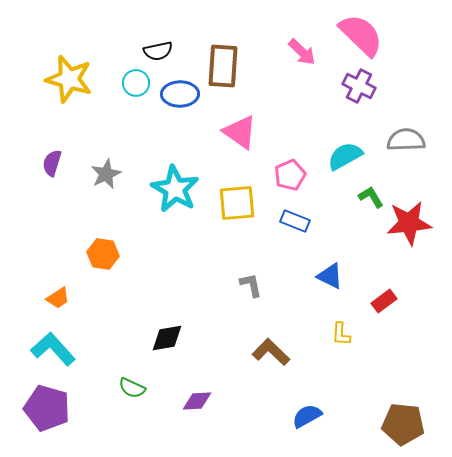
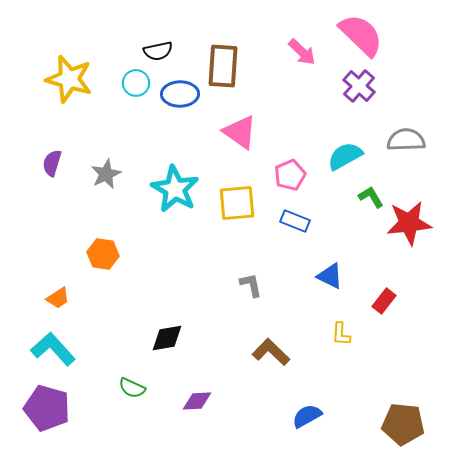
purple cross: rotated 16 degrees clockwise
red rectangle: rotated 15 degrees counterclockwise
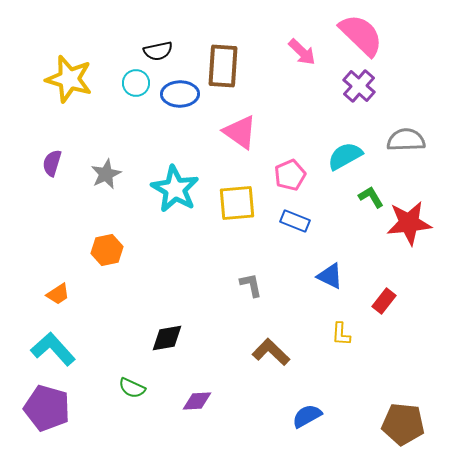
orange hexagon: moved 4 px right, 4 px up; rotated 20 degrees counterclockwise
orange trapezoid: moved 4 px up
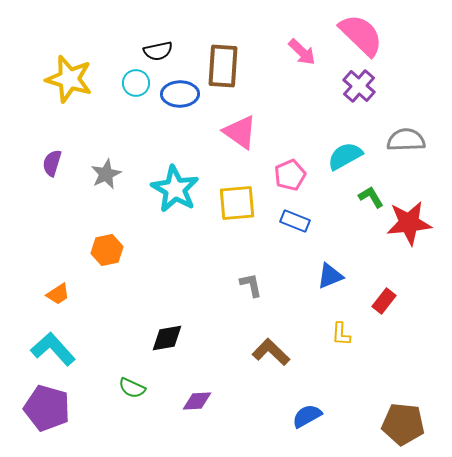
blue triangle: rotated 48 degrees counterclockwise
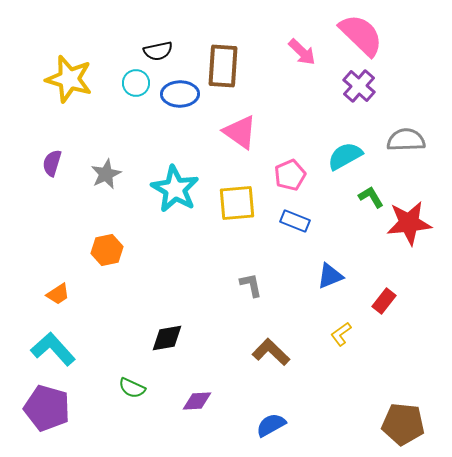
yellow L-shape: rotated 50 degrees clockwise
blue semicircle: moved 36 px left, 9 px down
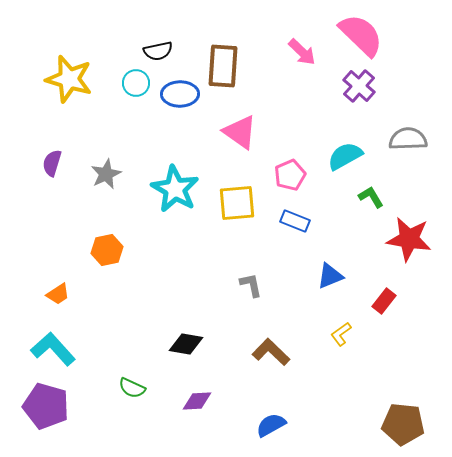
gray semicircle: moved 2 px right, 1 px up
red star: moved 16 px down; rotated 15 degrees clockwise
black diamond: moved 19 px right, 6 px down; rotated 20 degrees clockwise
purple pentagon: moved 1 px left, 2 px up
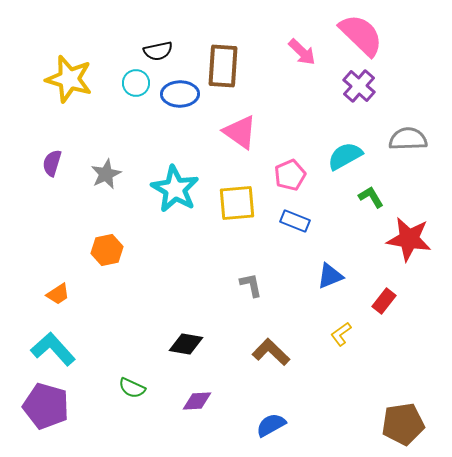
brown pentagon: rotated 15 degrees counterclockwise
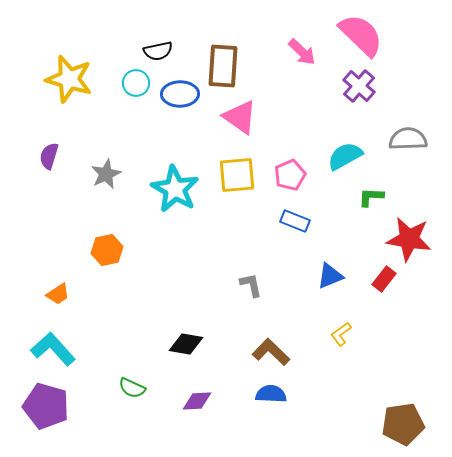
pink triangle: moved 15 px up
purple semicircle: moved 3 px left, 7 px up
green L-shape: rotated 56 degrees counterclockwise
yellow square: moved 28 px up
red rectangle: moved 22 px up
blue semicircle: moved 31 px up; rotated 32 degrees clockwise
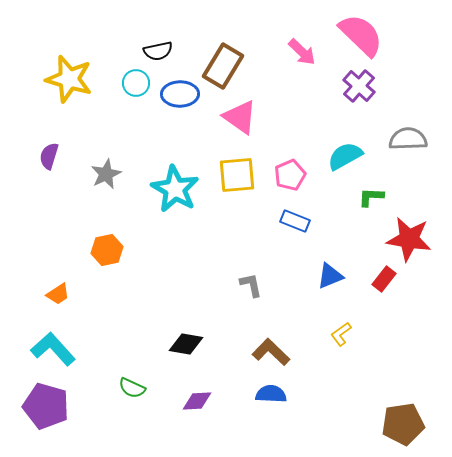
brown rectangle: rotated 27 degrees clockwise
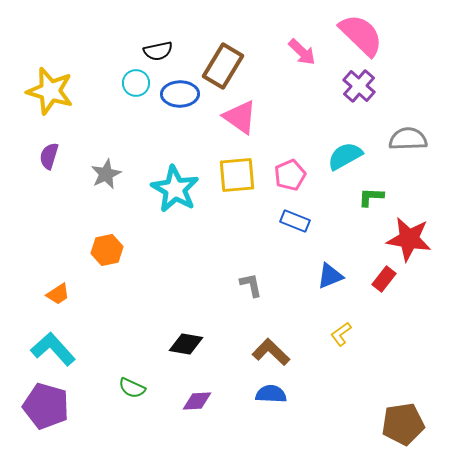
yellow star: moved 19 px left, 12 px down
